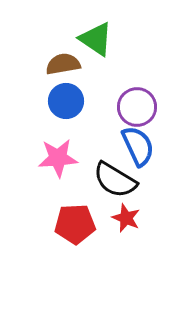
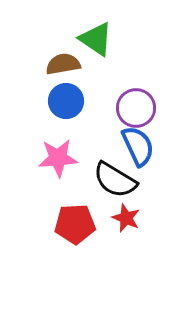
purple circle: moved 1 px left, 1 px down
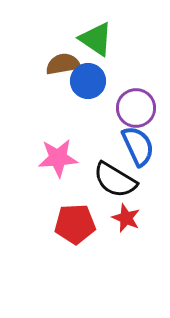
blue circle: moved 22 px right, 20 px up
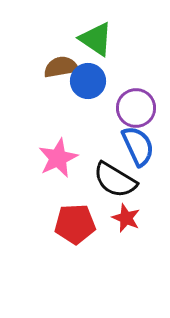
brown semicircle: moved 2 px left, 3 px down
pink star: rotated 21 degrees counterclockwise
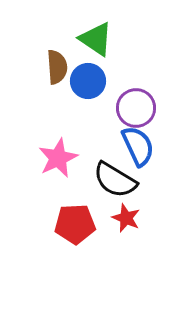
brown semicircle: moved 4 px left; rotated 96 degrees clockwise
